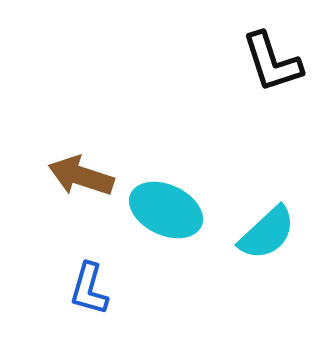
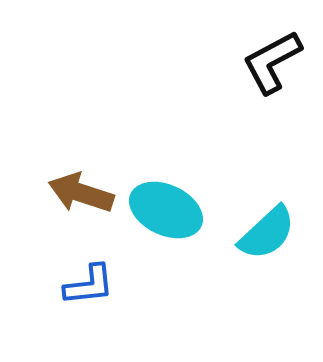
black L-shape: rotated 80 degrees clockwise
brown arrow: moved 17 px down
blue L-shape: moved 4 px up; rotated 112 degrees counterclockwise
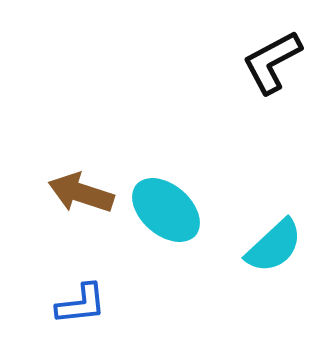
cyan ellipse: rotated 16 degrees clockwise
cyan semicircle: moved 7 px right, 13 px down
blue L-shape: moved 8 px left, 19 px down
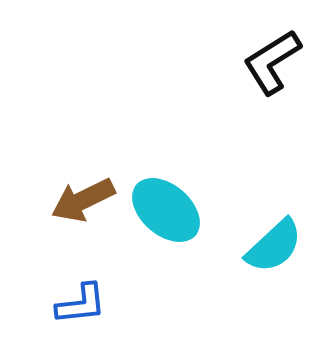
black L-shape: rotated 4 degrees counterclockwise
brown arrow: moved 2 px right, 7 px down; rotated 44 degrees counterclockwise
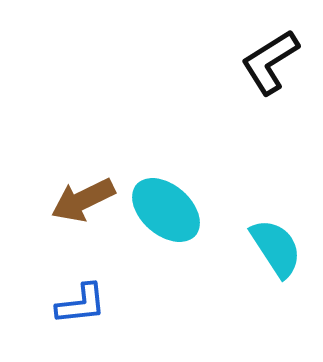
black L-shape: moved 2 px left
cyan semicircle: moved 2 px right, 2 px down; rotated 80 degrees counterclockwise
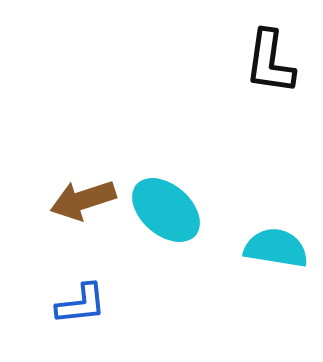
black L-shape: rotated 50 degrees counterclockwise
brown arrow: rotated 8 degrees clockwise
cyan semicircle: rotated 48 degrees counterclockwise
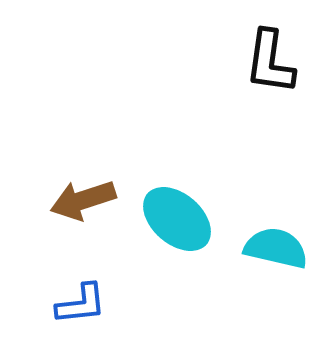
cyan ellipse: moved 11 px right, 9 px down
cyan semicircle: rotated 4 degrees clockwise
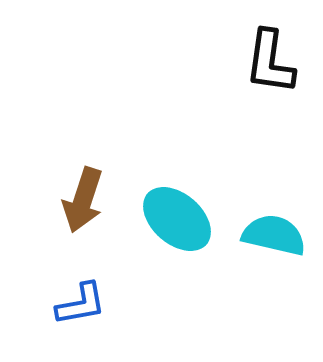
brown arrow: rotated 54 degrees counterclockwise
cyan semicircle: moved 2 px left, 13 px up
blue L-shape: rotated 4 degrees counterclockwise
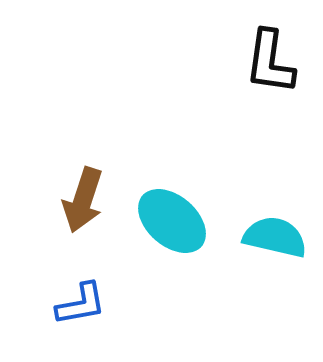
cyan ellipse: moved 5 px left, 2 px down
cyan semicircle: moved 1 px right, 2 px down
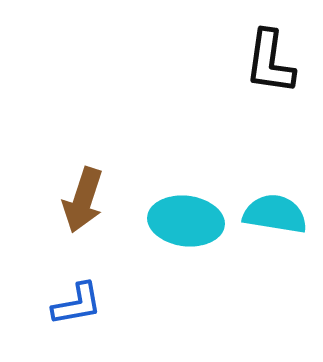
cyan ellipse: moved 14 px right; rotated 34 degrees counterclockwise
cyan semicircle: moved 23 px up; rotated 4 degrees counterclockwise
blue L-shape: moved 4 px left
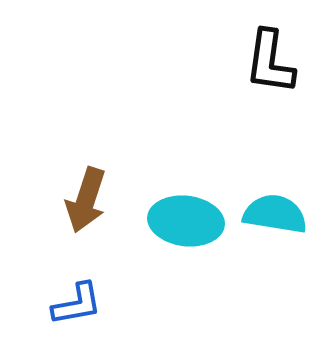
brown arrow: moved 3 px right
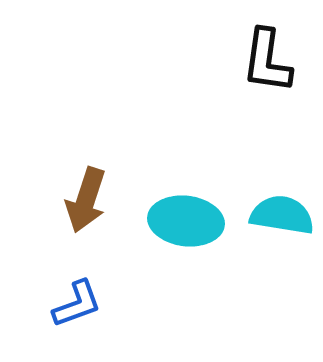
black L-shape: moved 3 px left, 1 px up
cyan semicircle: moved 7 px right, 1 px down
blue L-shape: rotated 10 degrees counterclockwise
